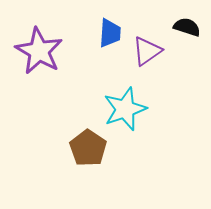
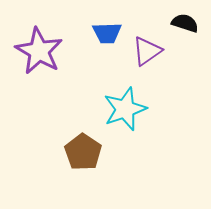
black semicircle: moved 2 px left, 4 px up
blue trapezoid: moved 3 px left; rotated 84 degrees clockwise
brown pentagon: moved 5 px left, 4 px down
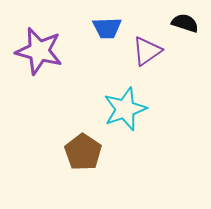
blue trapezoid: moved 5 px up
purple star: rotated 15 degrees counterclockwise
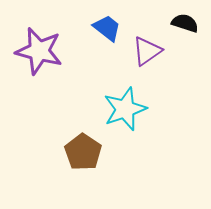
blue trapezoid: rotated 140 degrees counterclockwise
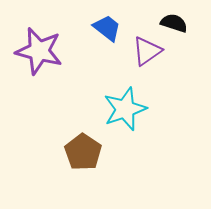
black semicircle: moved 11 px left
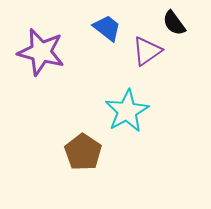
black semicircle: rotated 144 degrees counterclockwise
purple star: moved 2 px right, 1 px down
cyan star: moved 2 px right, 2 px down; rotated 9 degrees counterclockwise
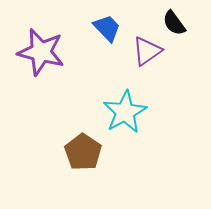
blue trapezoid: rotated 8 degrees clockwise
cyan star: moved 2 px left, 1 px down
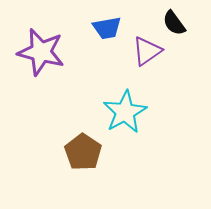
blue trapezoid: rotated 124 degrees clockwise
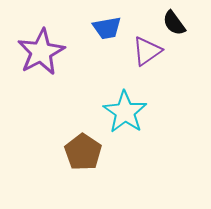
purple star: rotated 30 degrees clockwise
cyan star: rotated 9 degrees counterclockwise
